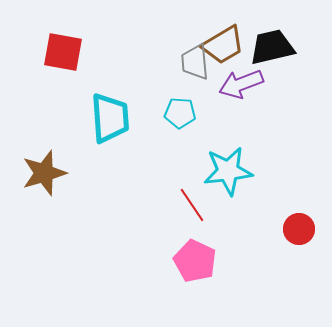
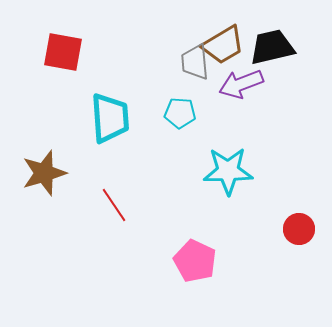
cyan star: rotated 6 degrees clockwise
red line: moved 78 px left
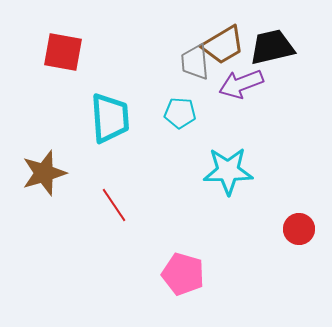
pink pentagon: moved 12 px left, 13 px down; rotated 9 degrees counterclockwise
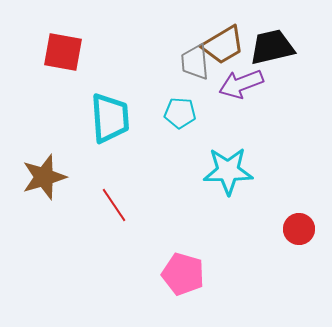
brown star: moved 4 px down
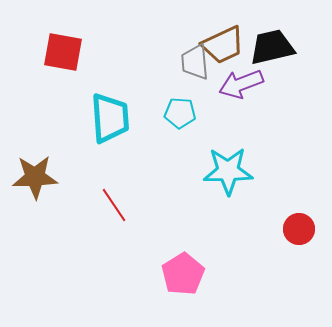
brown trapezoid: rotated 6 degrees clockwise
brown star: moved 9 px left; rotated 15 degrees clockwise
pink pentagon: rotated 24 degrees clockwise
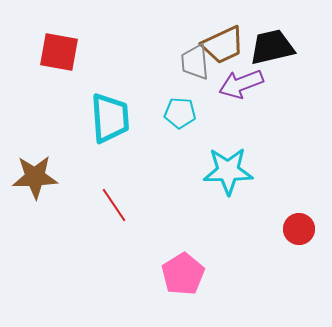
red square: moved 4 px left
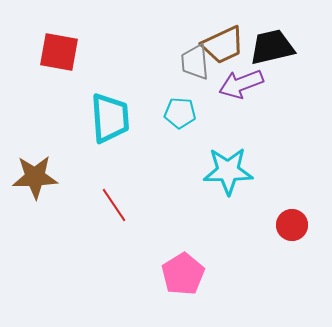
red circle: moved 7 px left, 4 px up
